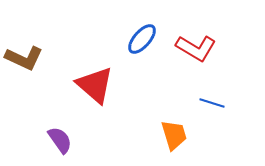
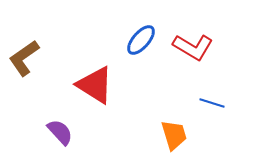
blue ellipse: moved 1 px left, 1 px down
red L-shape: moved 3 px left, 1 px up
brown L-shape: rotated 120 degrees clockwise
red triangle: rotated 9 degrees counterclockwise
purple semicircle: moved 8 px up; rotated 8 degrees counterclockwise
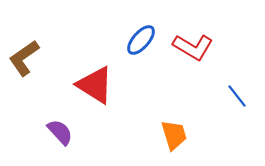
blue line: moved 25 px right, 7 px up; rotated 35 degrees clockwise
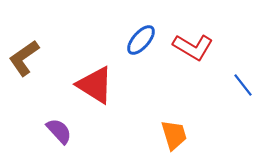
blue line: moved 6 px right, 11 px up
purple semicircle: moved 1 px left, 1 px up
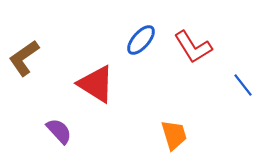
red L-shape: rotated 27 degrees clockwise
red triangle: moved 1 px right, 1 px up
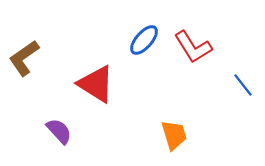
blue ellipse: moved 3 px right
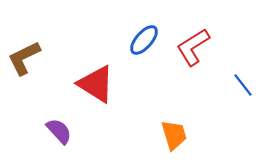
red L-shape: rotated 90 degrees clockwise
brown L-shape: rotated 9 degrees clockwise
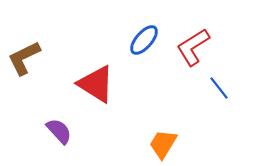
blue line: moved 24 px left, 3 px down
orange trapezoid: moved 11 px left, 9 px down; rotated 132 degrees counterclockwise
